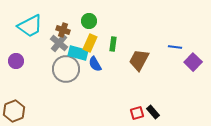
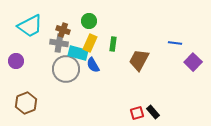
gray cross: rotated 30 degrees counterclockwise
blue line: moved 4 px up
blue semicircle: moved 2 px left, 1 px down
brown hexagon: moved 12 px right, 8 px up
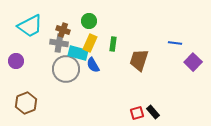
brown trapezoid: rotated 10 degrees counterclockwise
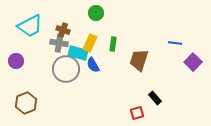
green circle: moved 7 px right, 8 px up
black rectangle: moved 2 px right, 14 px up
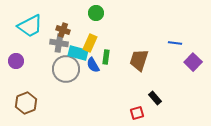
green rectangle: moved 7 px left, 13 px down
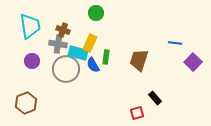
cyan trapezoid: rotated 72 degrees counterclockwise
gray cross: moved 1 px left, 1 px down
purple circle: moved 16 px right
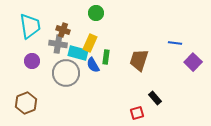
gray circle: moved 4 px down
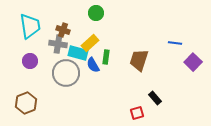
yellow rectangle: rotated 24 degrees clockwise
purple circle: moved 2 px left
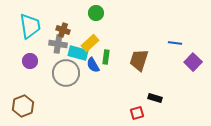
black rectangle: rotated 32 degrees counterclockwise
brown hexagon: moved 3 px left, 3 px down
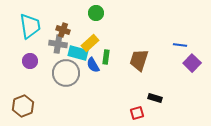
blue line: moved 5 px right, 2 px down
purple square: moved 1 px left, 1 px down
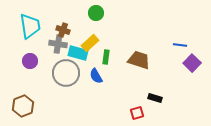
brown trapezoid: rotated 90 degrees clockwise
blue semicircle: moved 3 px right, 11 px down
